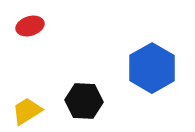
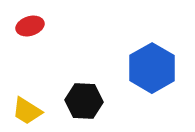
yellow trapezoid: rotated 116 degrees counterclockwise
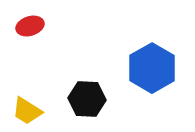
black hexagon: moved 3 px right, 2 px up
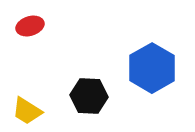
black hexagon: moved 2 px right, 3 px up
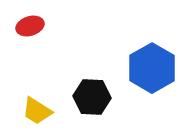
black hexagon: moved 3 px right, 1 px down
yellow trapezoid: moved 10 px right
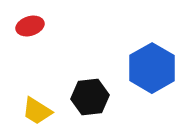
black hexagon: moved 2 px left; rotated 9 degrees counterclockwise
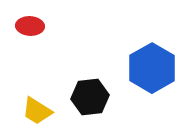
red ellipse: rotated 20 degrees clockwise
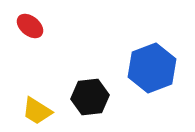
red ellipse: rotated 36 degrees clockwise
blue hexagon: rotated 9 degrees clockwise
